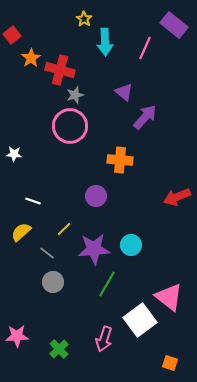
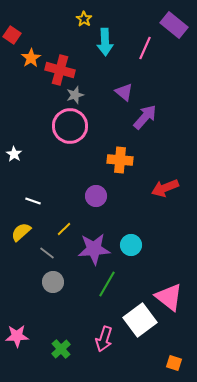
red square: rotated 18 degrees counterclockwise
white star: rotated 28 degrees clockwise
red arrow: moved 12 px left, 9 px up
green cross: moved 2 px right
orange square: moved 4 px right
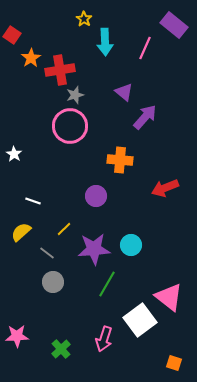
red cross: rotated 24 degrees counterclockwise
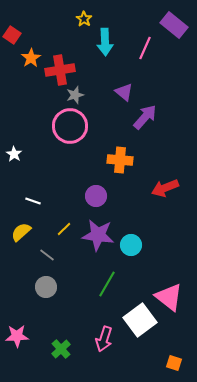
purple star: moved 4 px right, 14 px up; rotated 12 degrees clockwise
gray line: moved 2 px down
gray circle: moved 7 px left, 5 px down
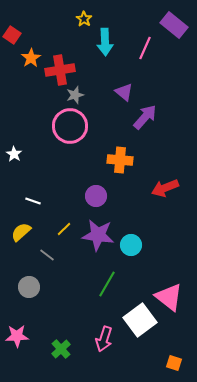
gray circle: moved 17 px left
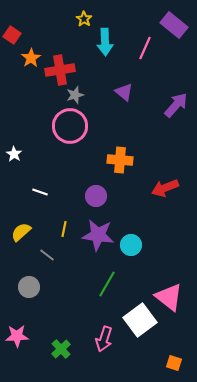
purple arrow: moved 31 px right, 12 px up
white line: moved 7 px right, 9 px up
yellow line: rotated 35 degrees counterclockwise
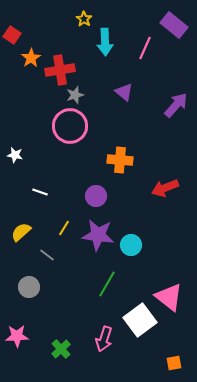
white star: moved 1 px right, 1 px down; rotated 21 degrees counterclockwise
yellow line: moved 1 px up; rotated 21 degrees clockwise
orange square: rotated 28 degrees counterclockwise
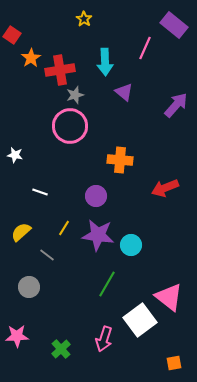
cyan arrow: moved 20 px down
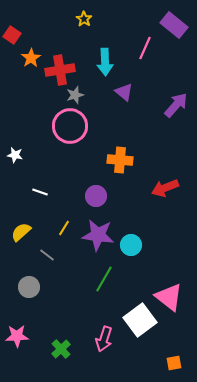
green line: moved 3 px left, 5 px up
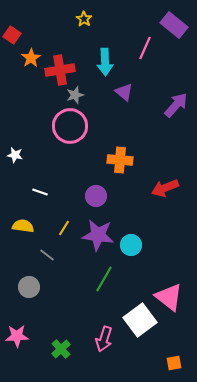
yellow semicircle: moved 2 px right, 6 px up; rotated 50 degrees clockwise
